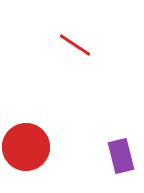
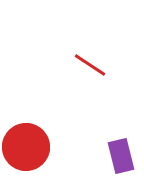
red line: moved 15 px right, 20 px down
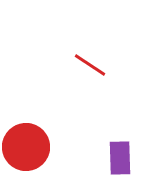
purple rectangle: moved 1 px left, 2 px down; rotated 12 degrees clockwise
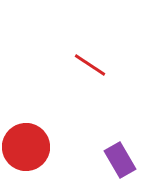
purple rectangle: moved 2 px down; rotated 28 degrees counterclockwise
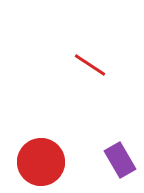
red circle: moved 15 px right, 15 px down
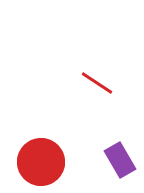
red line: moved 7 px right, 18 px down
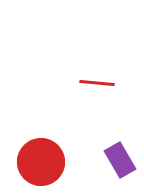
red line: rotated 28 degrees counterclockwise
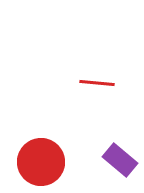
purple rectangle: rotated 20 degrees counterclockwise
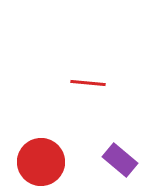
red line: moved 9 px left
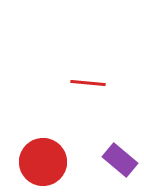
red circle: moved 2 px right
